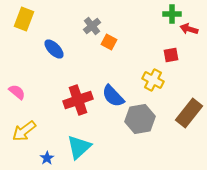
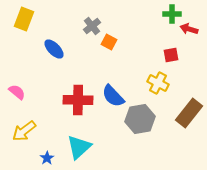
yellow cross: moved 5 px right, 3 px down
red cross: rotated 20 degrees clockwise
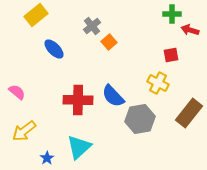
yellow rectangle: moved 12 px right, 4 px up; rotated 30 degrees clockwise
red arrow: moved 1 px right, 1 px down
orange square: rotated 21 degrees clockwise
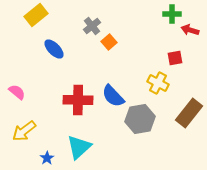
red square: moved 4 px right, 3 px down
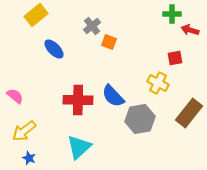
orange square: rotated 28 degrees counterclockwise
pink semicircle: moved 2 px left, 4 px down
blue star: moved 18 px left; rotated 16 degrees counterclockwise
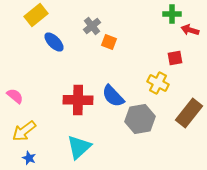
blue ellipse: moved 7 px up
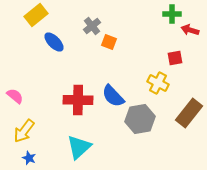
yellow arrow: rotated 15 degrees counterclockwise
